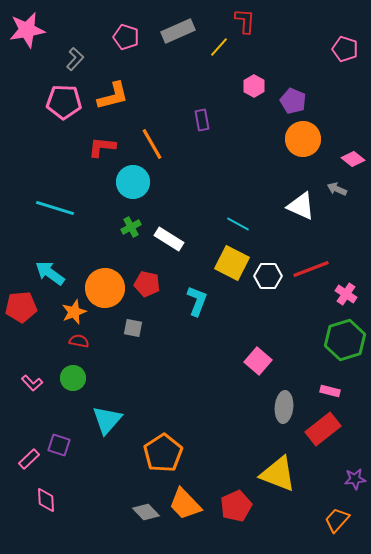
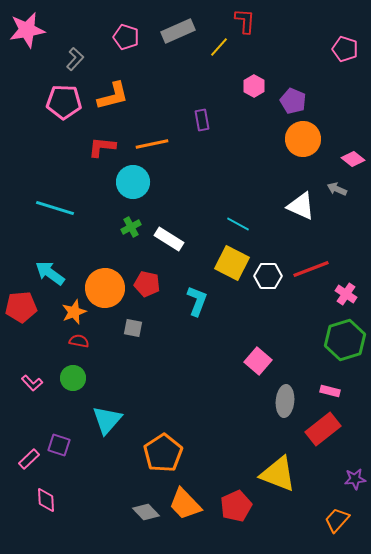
orange line at (152, 144): rotated 72 degrees counterclockwise
gray ellipse at (284, 407): moved 1 px right, 6 px up
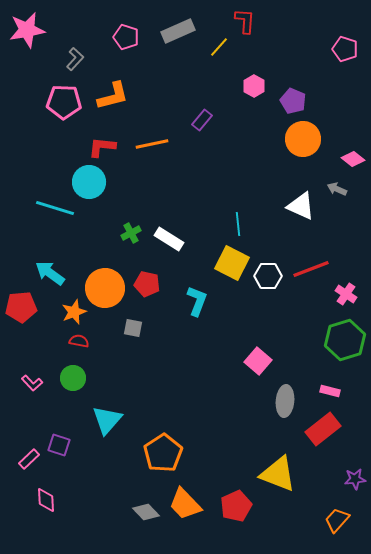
purple rectangle at (202, 120): rotated 50 degrees clockwise
cyan circle at (133, 182): moved 44 px left
cyan line at (238, 224): rotated 55 degrees clockwise
green cross at (131, 227): moved 6 px down
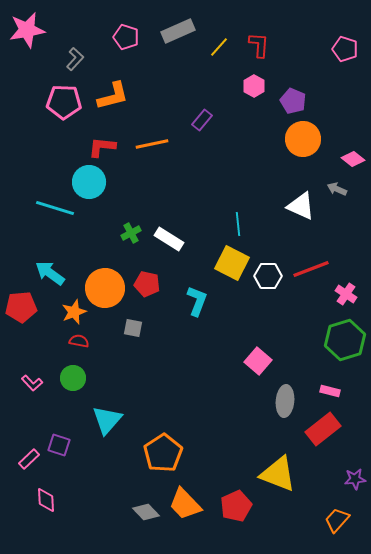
red L-shape at (245, 21): moved 14 px right, 24 px down
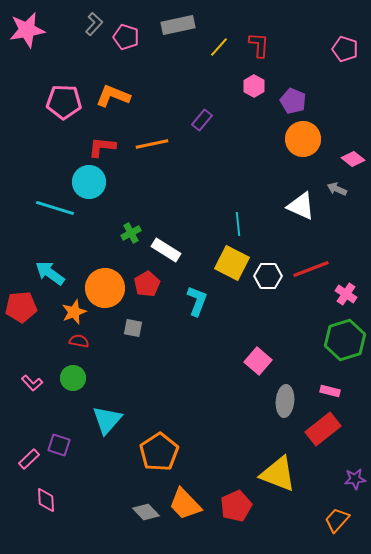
gray rectangle at (178, 31): moved 6 px up; rotated 12 degrees clockwise
gray L-shape at (75, 59): moved 19 px right, 35 px up
orange L-shape at (113, 96): rotated 144 degrees counterclockwise
white rectangle at (169, 239): moved 3 px left, 11 px down
red pentagon at (147, 284): rotated 30 degrees clockwise
orange pentagon at (163, 453): moved 4 px left, 1 px up
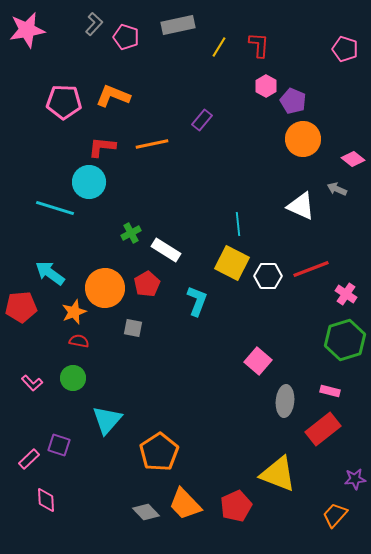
yellow line at (219, 47): rotated 10 degrees counterclockwise
pink hexagon at (254, 86): moved 12 px right
orange trapezoid at (337, 520): moved 2 px left, 5 px up
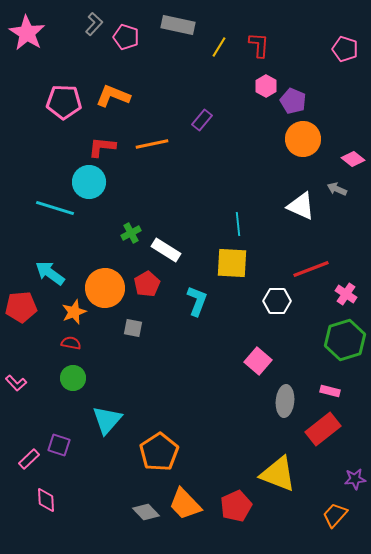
gray rectangle at (178, 25): rotated 24 degrees clockwise
pink star at (27, 30): moved 3 px down; rotated 30 degrees counterclockwise
yellow square at (232, 263): rotated 24 degrees counterclockwise
white hexagon at (268, 276): moved 9 px right, 25 px down
red semicircle at (79, 341): moved 8 px left, 2 px down
pink L-shape at (32, 383): moved 16 px left
